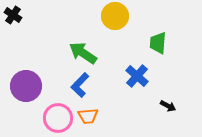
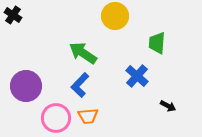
green trapezoid: moved 1 px left
pink circle: moved 2 px left
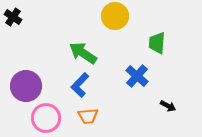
black cross: moved 2 px down
pink circle: moved 10 px left
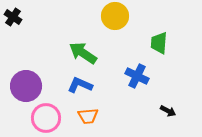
green trapezoid: moved 2 px right
blue cross: rotated 15 degrees counterclockwise
blue L-shape: rotated 70 degrees clockwise
black arrow: moved 5 px down
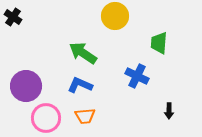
black arrow: moved 1 px right; rotated 63 degrees clockwise
orange trapezoid: moved 3 px left
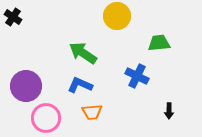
yellow circle: moved 2 px right
green trapezoid: rotated 80 degrees clockwise
orange trapezoid: moved 7 px right, 4 px up
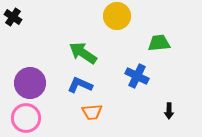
purple circle: moved 4 px right, 3 px up
pink circle: moved 20 px left
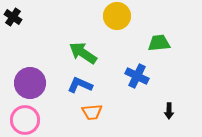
pink circle: moved 1 px left, 2 px down
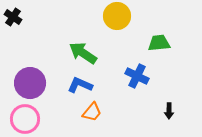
orange trapezoid: rotated 45 degrees counterclockwise
pink circle: moved 1 px up
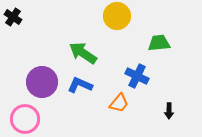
purple circle: moved 12 px right, 1 px up
orange trapezoid: moved 27 px right, 9 px up
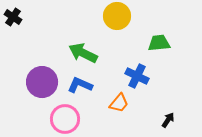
green arrow: rotated 8 degrees counterclockwise
black arrow: moved 1 px left, 9 px down; rotated 147 degrees counterclockwise
pink circle: moved 40 px right
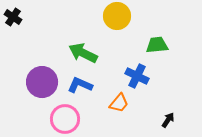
green trapezoid: moved 2 px left, 2 px down
